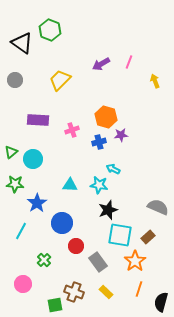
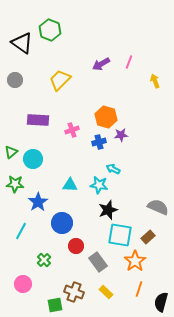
blue star: moved 1 px right, 1 px up
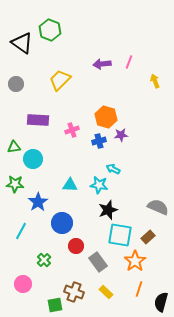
purple arrow: moved 1 px right; rotated 24 degrees clockwise
gray circle: moved 1 px right, 4 px down
blue cross: moved 1 px up
green triangle: moved 3 px right, 5 px up; rotated 32 degrees clockwise
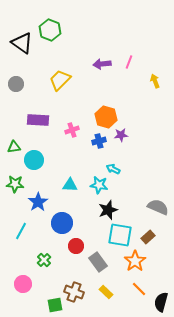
cyan circle: moved 1 px right, 1 px down
orange line: rotated 63 degrees counterclockwise
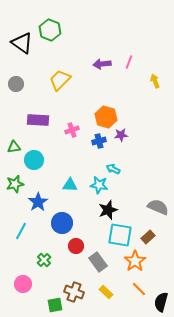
green star: rotated 18 degrees counterclockwise
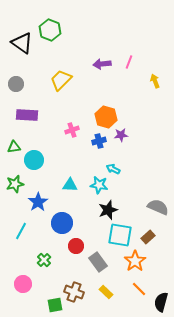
yellow trapezoid: moved 1 px right
purple rectangle: moved 11 px left, 5 px up
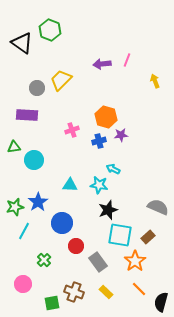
pink line: moved 2 px left, 2 px up
gray circle: moved 21 px right, 4 px down
green star: moved 23 px down
cyan line: moved 3 px right
green square: moved 3 px left, 2 px up
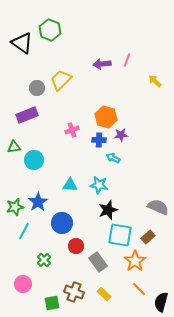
yellow arrow: rotated 24 degrees counterclockwise
purple rectangle: rotated 25 degrees counterclockwise
blue cross: moved 1 px up; rotated 16 degrees clockwise
cyan arrow: moved 11 px up
yellow rectangle: moved 2 px left, 2 px down
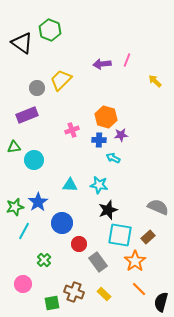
red circle: moved 3 px right, 2 px up
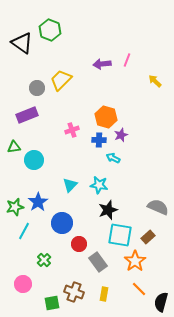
purple star: rotated 16 degrees counterclockwise
cyan triangle: rotated 49 degrees counterclockwise
yellow rectangle: rotated 56 degrees clockwise
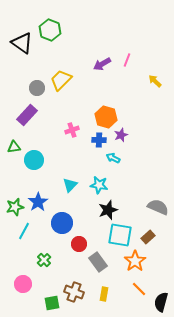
purple arrow: rotated 24 degrees counterclockwise
purple rectangle: rotated 25 degrees counterclockwise
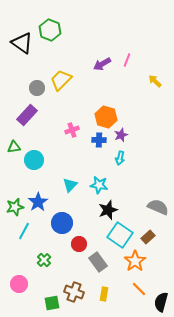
cyan arrow: moved 7 px right; rotated 104 degrees counterclockwise
cyan square: rotated 25 degrees clockwise
pink circle: moved 4 px left
